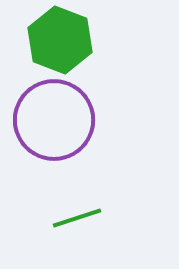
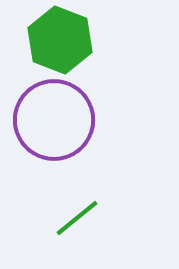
green line: rotated 21 degrees counterclockwise
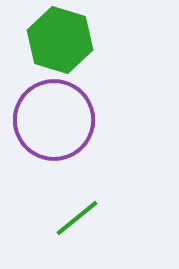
green hexagon: rotated 4 degrees counterclockwise
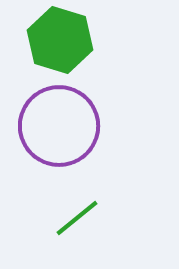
purple circle: moved 5 px right, 6 px down
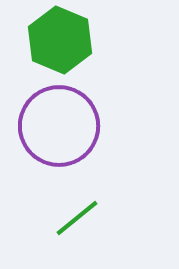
green hexagon: rotated 6 degrees clockwise
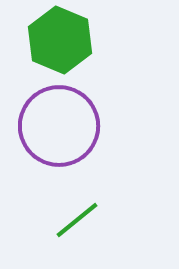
green line: moved 2 px down
